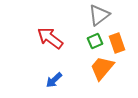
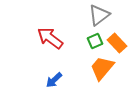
orange rectangle: rotated 24 degrees counterclockwise
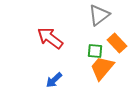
green square: moved 10 px down; rotated 28 degrees clockwise
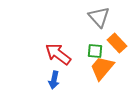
gray triangle: moved 2 px down; rotated 35 degrees counterclockwise
red arrow: moved 8 px right, 16 px down
blue arrow: rotated 36 degrees counterclockwise
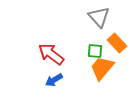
red arrow: moved 7 px left
blue arrow: rotated 48 degrees clockwise
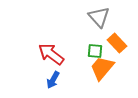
blue arrow: moved 1 px left; rotated 30 degrees counterclockwise
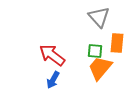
orange rectangle: rotated 48 degrees clockwise
red arrow: moved 1 px right, 1 px down
orange trapezoid: moved 2 px left
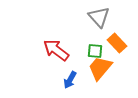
orange rectangle: rotated 48 degrees counterclockwise
red arrow: moved 4 px right, 5 px up
blue arrow: moved 17 px right
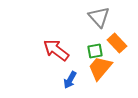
green square: rotated 14 degrees counterclockwise
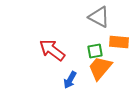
gray triangle: rotated 20 degrees counterclockwise
orange rectangle: moved 2 px right, 1 px up; rotated 42 degrees counterclockwise
red arrow: moved 4 px left
